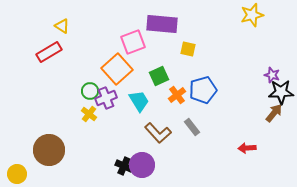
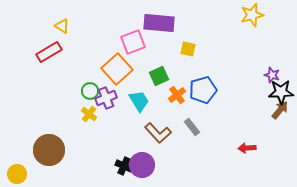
purple rectangle: moved 3 px left, 1 px up
brown arrow: moved 6 px right, 3 px up
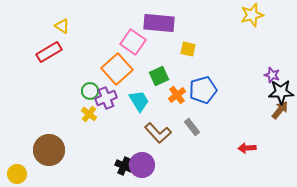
pink square: rotated 35 degrees counterclockwise
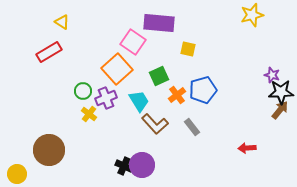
yellow triangle: moved 4 px up
green circle: moved 7 px left
brown L-shape: moved 3 px left, 9 px up
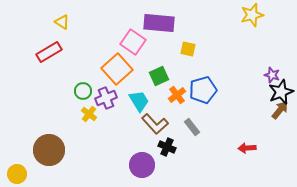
black star: rotated 20 degrees counterclockwise
black cross: moved 43 px right, 19 px up
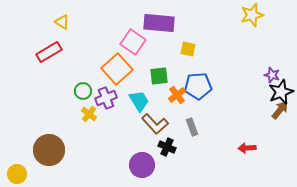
green square: rotated 18 degrees clockwise
blue pentagon: moved 5 px left, 4 px up; rotated 12 degrees clockwise
gray rectangle: rotated 18 degrees clockwise
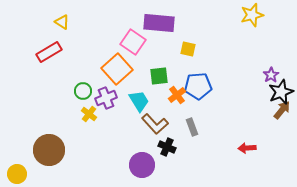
purple star: moved 1 px left; rotated 21 degrees clockwise
brown arrow: moved 2 px right
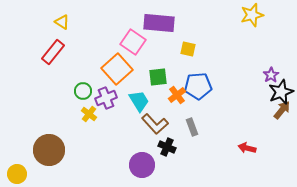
red rectangle: moved 4 px right; rotated 20 degrees counterclockwise
green square: moved 1 px left, 1 px down
red arrow: rotated 18 degrees clockwise
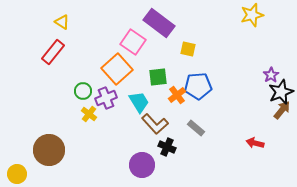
purple rectangle: rotated 32 degrees clockwise
cyan trapezoid: moved 1 px down
gray rectangle: moved 4 px right, 1 px down; rotated 30 degrees counterclockwise
red arrow: moved 8 px right, 5 px up
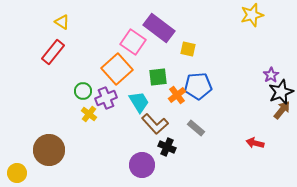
purple rectangle: moved 5 px down
yellow circle: moved 1 px up
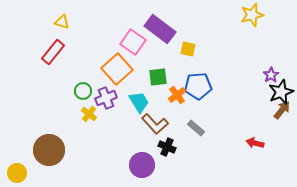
yellow triangle: rotated 14 degrees counterclockwise
purple rectangle: moved 1 px right, 1 px down
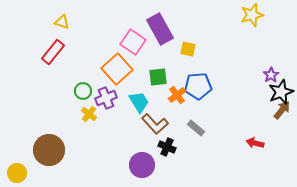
purple rectangle: rotated 24 degrees clockwise
